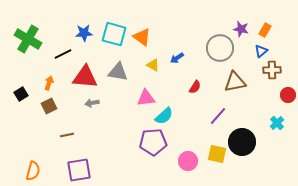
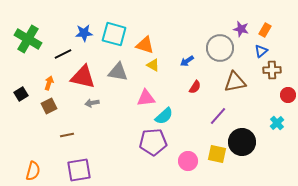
orange triangle: moved 3 px right, 8 px down; rotated 18 degrees counterclockwise
blue arrow: moved 10 px right, 3 px down
red triangle: moved 2 px left; rotated 8 degrees clockwise
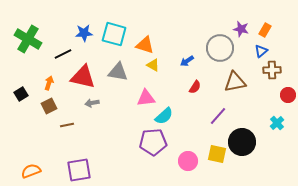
brown line: moved 10 px up
orange semicircle: moved 2 px left; rotated 126 degrees counterclockwise
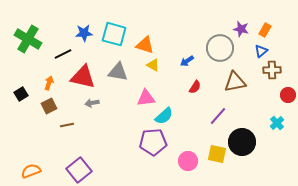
purple square: rotated 30 degrees counterclockwise
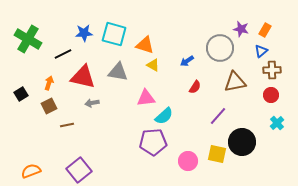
red circle: moved 17 px left
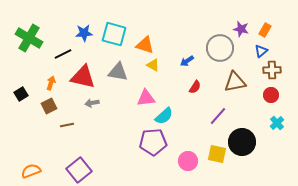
green cross: moved 1 px right, 1 px up
orange arrow: moved 2 px right
